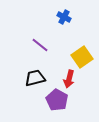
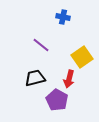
blue cross: moved 1 px left; rotated 16 degrees counterclockwise
purple line: moved 1 px right
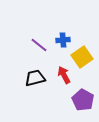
blue cross: moved 23 px down; rotated 16 degrees counterclockwise
purple line: moved 2 px left
red arrow: moved 5 px left, 4 px up; rotated 138 degrees clockwise
purple pentagon: moved 26 px right
